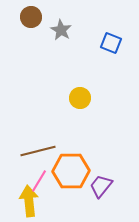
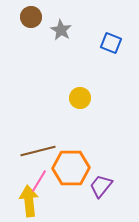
orange hexagon: moved 3 px up
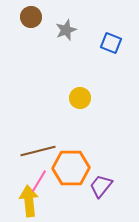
gray star: moved 5 px right; rotated 20 degrees clockwise
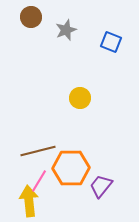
blue square: moved 1 px up
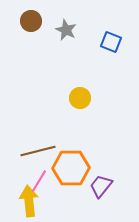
brown circle: moved 4 px down
gray star: rotated 25 degrees counterclockwise
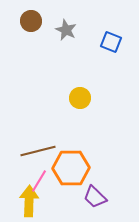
purple trapezoid: moved 6 px left, 11 px down; rotated 85 degrees counterclockwise
yellow arrow: rotated 8 degrees clockwise
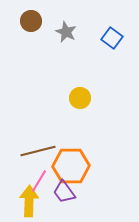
gray star: moved 2 px down
blue square: moved 1 px right, 4 px up; rotated 15 degrees clockwise
orange hexagon: moved 2 px up
purple trapezoid: moved 31 px left, 5 px up; rotated 10 degrees clockwise
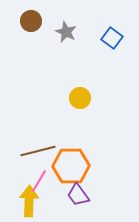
purple trapezoid: moved 14 px right, 3 px down
